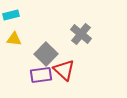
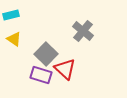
gray cross: moved 2 px right, 3 px up
yellow triangle: rotated 28 degrees clockwise
red triangle: moved 1 px right, 1 px up
purple rectangle: rotated 25 degrees clockwise
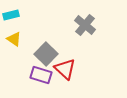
gray cross: moved 2 px right, 6 px up
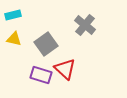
cyan rectangle: moved 2 px right
yellow triangle: rotated 21 degrees counterclockwise
gray square: moved 10 px up; rotated 10 degrees clockwise
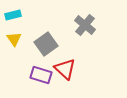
yellow triangle: rotated 42 degrees clockwise
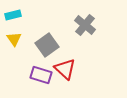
gray square: moved 1 px right, 1 px down
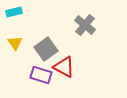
cyan rectangle: moved 1 px right, 3 px up
yellow triangle: moved 1 px right, 4 px down
gray square: moved 1 px left, 4 px down
red triangle: moved 1 px left, 2 px up; rotated 15 degrees counterclockwise
